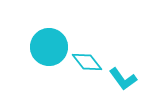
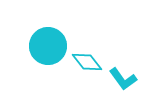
cyan circle: moved 1 px left, 1 px up
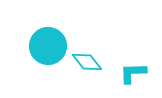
cyan L-shape: moved 10 px right, 6 px up; rotated 124 degrees clockwise
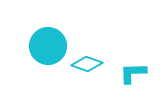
cyan diamond: moved 2 px down; rotated 32 degrees counterclockwise
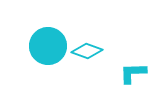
cyan diamond: moved 13 px up
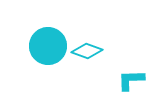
cyan L-shape: moved 2 px left, 7 px down
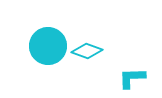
cyan L-shape: moved 1 px right, 2 px up
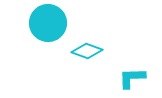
cyan circle: moved 23 px up
